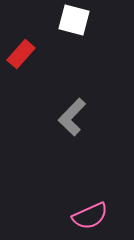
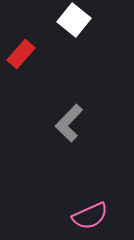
white square: rotated 24 degrees clockwise
gray L-shape: moved 3 px left, 6 px down
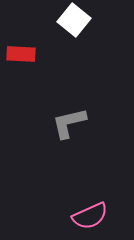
red rectangle: rotated 52 degrees clockwise
gray L-shape: rotated 33 degrees clockwise
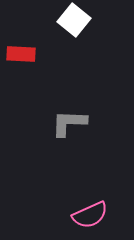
gray L-shape: rotated 15 degrees clockwise
pink semicircle: moved 1 px up
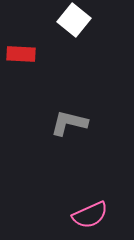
gray L-shape: rotated 12 degrees clockwise
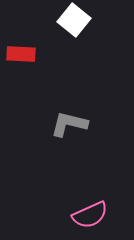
gray L-shape: moved 1 px down
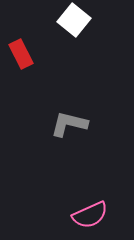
red rectangle: rotated 60 degrees clockwise
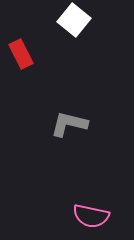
pink semicircle: moved 1 px right, 1 px down; rotated 36 degrees clockwise
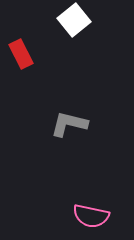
white square: rotated 12 degrees clockwise
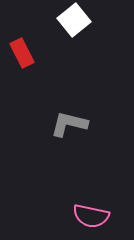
red rectangle: moved 1 px right, 1 px up
